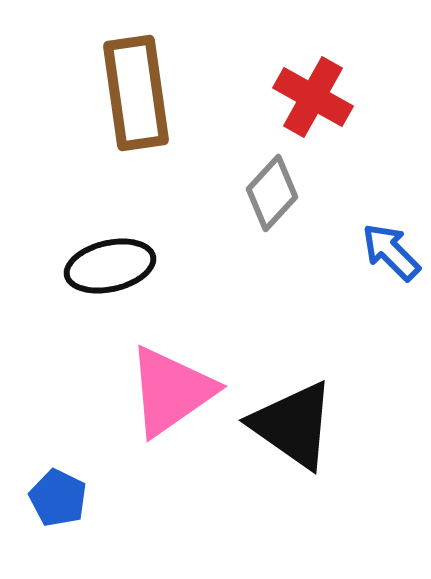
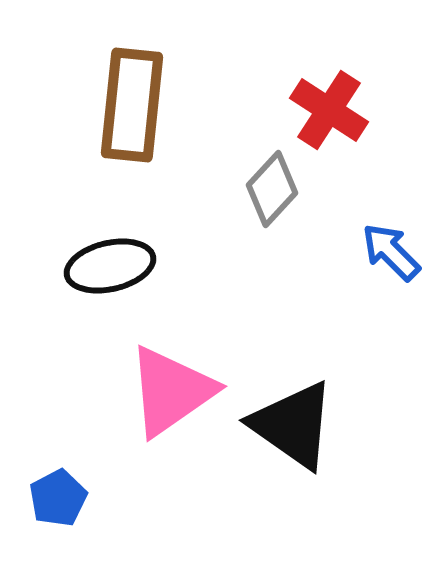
brown rectangle: moved 4 px left, 12 px down; rotated 14 degrees clockwise
red cross: moved 16 px right, 13 px down; rotated 4 degrees clockwise
gray diamond: moved 4 px up
blue pentagon: rotated 18 degrees clockwise
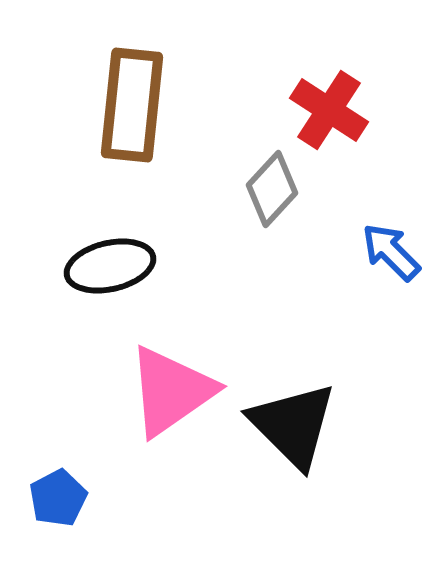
black triangle: rotated 10 degrees clockwise
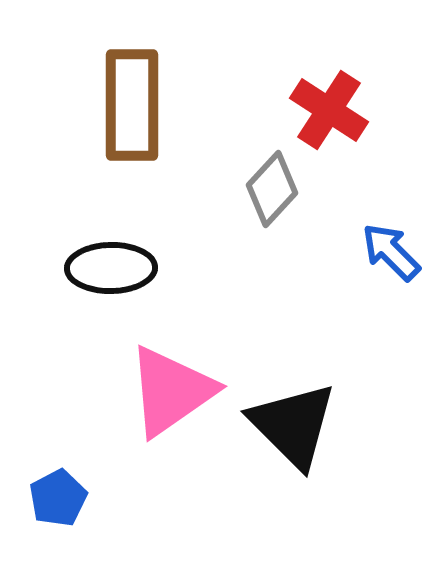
brown rectangle: rotated 6 degrees counterclockwise
black ellipse: moved 1 px right, 2 px down; rotated 12 degrees clockwise
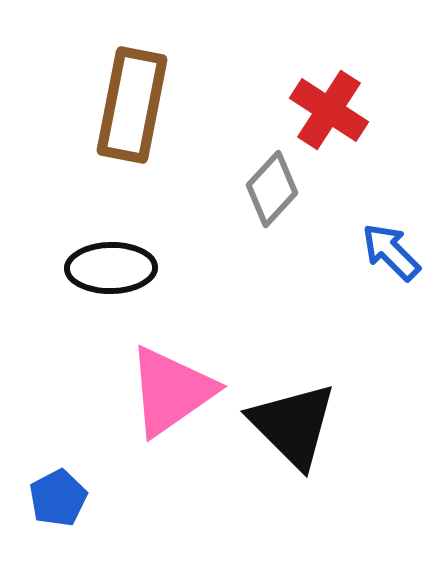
brown rectangle: rotated 11 degrees clockwise
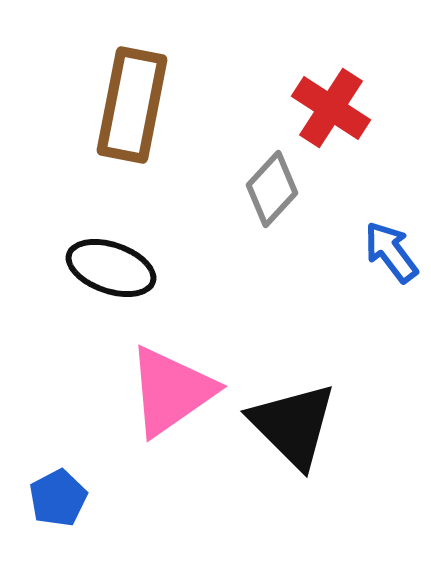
red cross: moved 2 px right, 2 px up
blue arrow: rotated 8 degrees clockwise
black ellipse: rotated 20 degrees clockwise
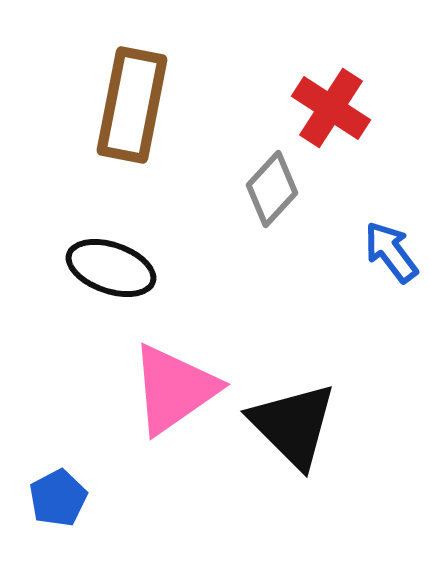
pink triangle: moved 3 px right, 2 px up
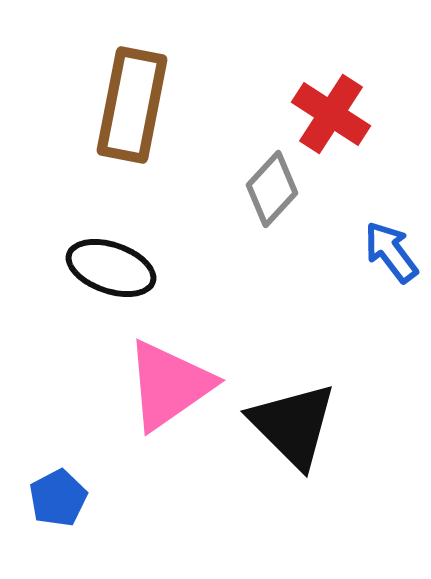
red cross: moved 6 px down
pink triangle: moved 5 px left, 4 px up
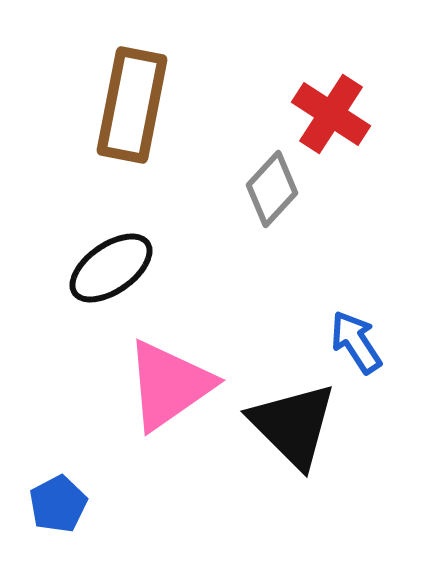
blue arrow: moved 35 px left, 90 px down; rotated 4 degrees clockwise
black ellipse: rotated 54 degrees counterclockwise
blue pentagon: moved 6 px down
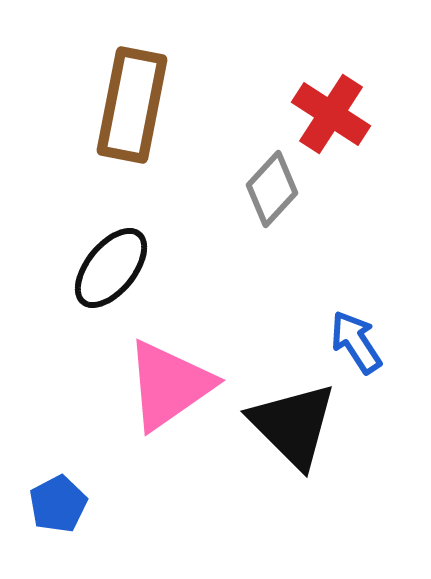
black ellipse: rotated 16 degrees counterclockwise
